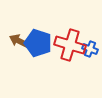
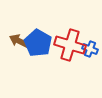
blue pentagon: rotated 12 degrees clockwise
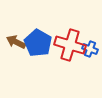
brown arrow: moved 3 px left, 1 px down
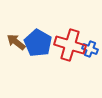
brown arrow: rotated 12 degrees clockwise
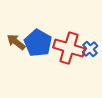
red cross: moved 1 px left, 3 px down
blue cross: rotated 28 degrees clockwise
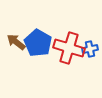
blue cross: rotated 28 degrees clockwise
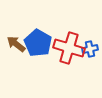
brown arrow: moved 2 px down
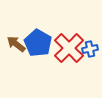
red cross: rotated 28 degrees clockwise
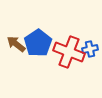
blue pentagon: rotated 8 degrees clockwise
red cross: moved 4 px down; rotated 24 degrees counterclockwise
